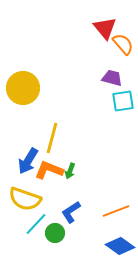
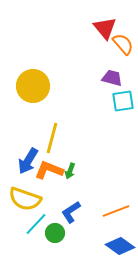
yellow circle: moved 10 px right, 2 px up
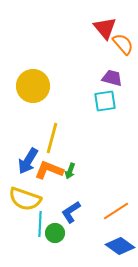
cyan square: moved 18 px left
orange line: rotated 12 degrees counterclockwise
cyan line: moved 4 px right; rotated 40 degrees counterclockwise
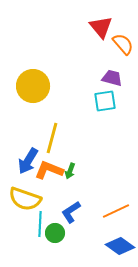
red triangle: moved 4 px left, 1 px up
orange line: rotated 8 degrees clockwise
